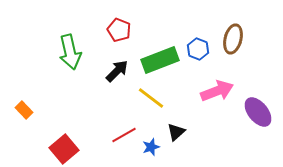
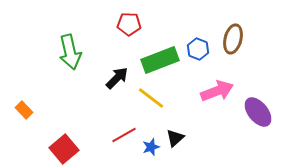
red pentagon: moved 10 px right, 6 px up; rotated 20 degrees counterclockwise
black arrow: moved 7 px down
black triangle: moved 1 px left, 6 px down
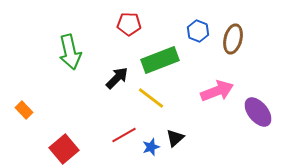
blue hexagon: moved 18 px up
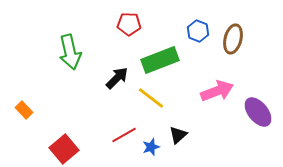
black triangle: moved 3 px right, 3 px up
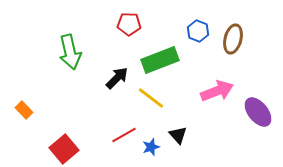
black triangle: rotated 30 degrees counterclockwise
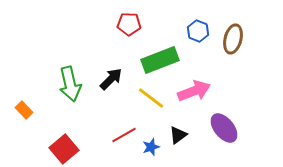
green arrow: moved 32 px down
black arrow: moved 6 px left, 1 px down
pink arrow: moved 23 px left
purple ellipse: moved 34 px left, 16 px down
black triangle: rotated 36 degrees clockwise
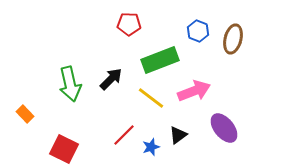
orange rectangle: moved 1 px right, 4 px down
red line: rotated 15 degrees counterclockwise
red square: rotated 24 degrees counterclockwise
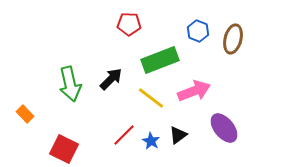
blue star: moved 6 px up; rotated 24 degrees counterclockwise
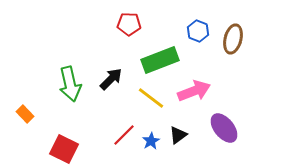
blue star: rotated 12 degrees clockwise
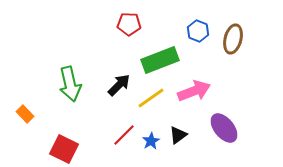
black arrow: moved 8 px right, 6 px down
yellow line: rotated 72 degrees counterclockwise
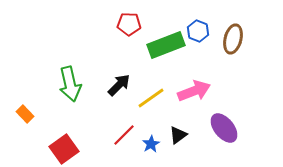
green rectangle: moved 6 px right, 15 px up
blue star: moved 3 px down
red square: rotated 28 degrees clockwise
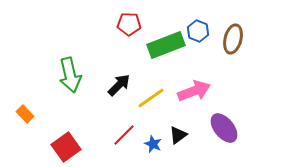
green arrow: moved 9 px up
blue star: moved 2 px right; rotated 18 degrees counterclockwise
red square: moved 2 px right, 2 px up
